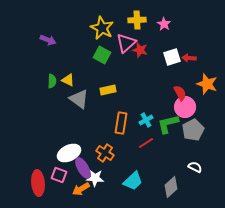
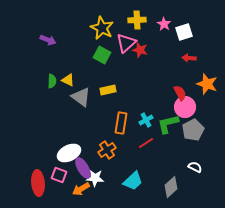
white square: moved 12 px right, 25 px up
gray triangle: moved 2 px right, 2 px up
orange cross: moved 2 px right, 3 px up; rotated 24 degrees clockwise
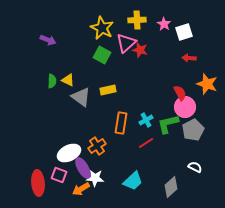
orange cross: moved 10 px left, 4 px up
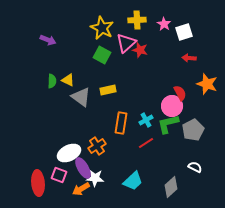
pink circle: moved 13 px left, 1 px up
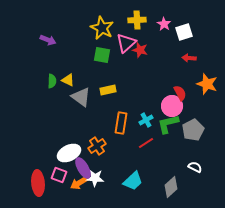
green square: rotated 18 degrees counterclockwise
orange arrow: moved 2 px left, 6 px up
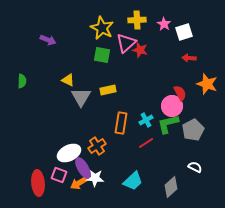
green semicircle: moved 30 px left
gray triangle: rotated 25 degrees clockwise
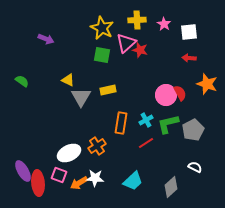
white square: moved 5 px right; rotated 12 degrees clockwise
purple arrow: moved 2 px left, 1 px up
green semicircle: rotated 56 degrees counterclockwise
pink circle: moved 6 px left, 11 px up
purple ellipse: moved 60 px left, 3 px down
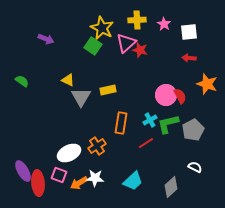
green square: moved 9 px left, 9 px up; rotated 24 degrees clockwise
red semicircle: moved 3 px down
cyan cross: moved 4 px right
